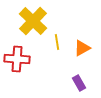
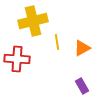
yellow cross: rotated 32 degrees clockwise
purple rectangle: moved 3 px right, 3 px down
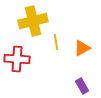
yellow line: moved 1 px left
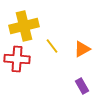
yellow cross: moved 9 px left, 5 px down
yellow line: moved 4 px left, 4 px down; rotated 28 degrees counterclockwise
orange triangle: moved 1 px down
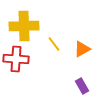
yellow cross: rotated 12 degrees clockwise
yellow line: moved 2 px right, 2 px up
red cross: moved 1 px left
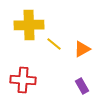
yellow cross: moved 5 px right, 1 px up
yellow line: rotated 14 degrees counterclockwise
red cross: moved 7 px right, 21 px down
